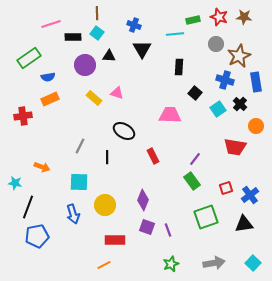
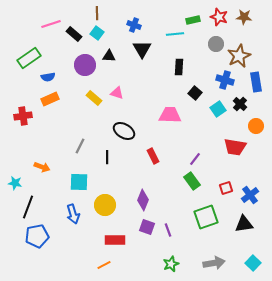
black rectangle at (73, 37): moved 1 px right, 3 px up; rotated 42 degrees clockwise
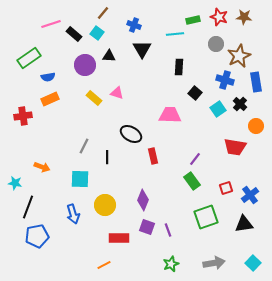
brown line at (97, 13): moved 6 px right; rotated 40 degrees clockwise
black ellipse at (124, 131): moved 7 px right, 3 px down
gray line at (80, 146): moved 4 px right
red rectangle at (153, 156): rotated 14 degrees clockwise
cyan square at (79, 182): moved 1 px right, 3 px up
red rectangle at (115, 240): moved 4 px right, 2 px up
